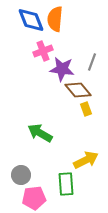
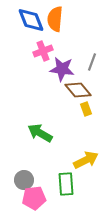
gray circle: moved 3 px right, 5 px down
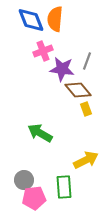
gray line: moved 5 px left, 1 px up
green rectangle: moved 2 px left, 3 px down
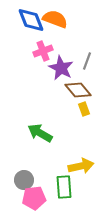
orange semicircle: rotated 105 degrees clockwise
purple star: moved 1 px left, 1 px up; rotated 20 degrees clockwise
yellow rectangle: moved 2 px left
yellow arrow: moved 5 px left, 6 px down; rotated 15 degrees clockwise
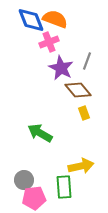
pink cross: moved 6 px right, 9 px up
yellow rectangle: moved 4 px down
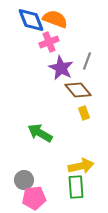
green rectangle: moved 12 px right
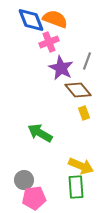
yellow arrow: rotated 35 degrees clockwise
